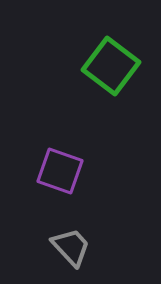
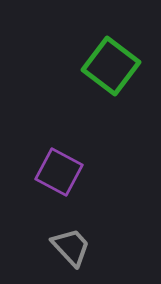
purple square: moved 1 px left, 1 px down; rotated 9 degrees clockwise
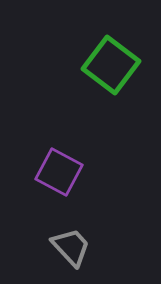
green square: moved 1 px up
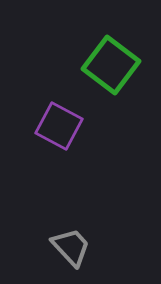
purple square: moved 46 px up
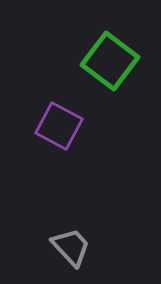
green square: moved 1 px left, 4 px up
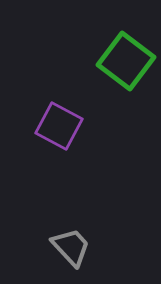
green square: moved 16 px right
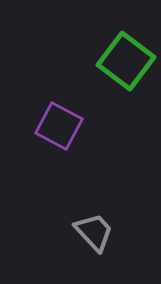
gray trapezoid: moved 23 px right, 15 px up
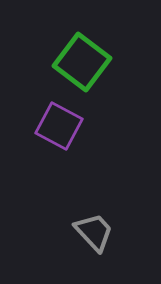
green square: moved 44 px left, 1 px down
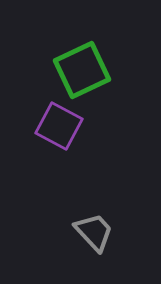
green square: moved 8 px down; rotated 28 degrees clockwise
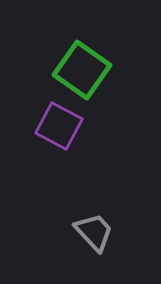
green square: rotated 30 degrees counterclockwise
